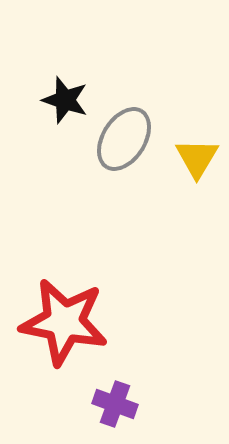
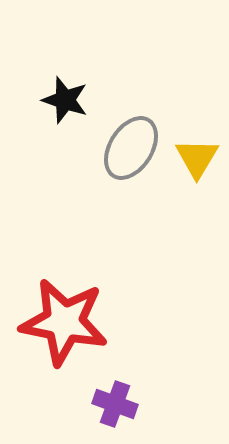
gray ellipse: moved 7 px right, 9 px down
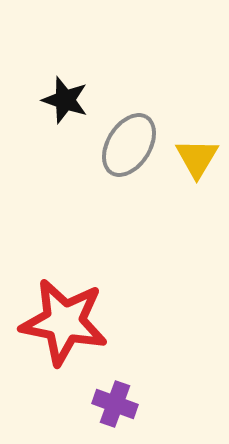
gray ellipse: moved 2 px left, 3 px up
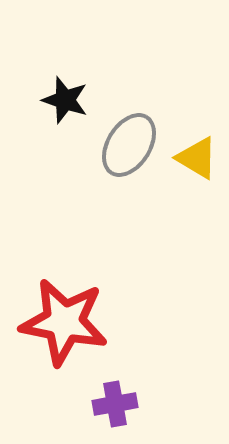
yellow triangle: rotated 30 degrees counterclockwise
purple cross: rotated 30 degrees counterclockwise
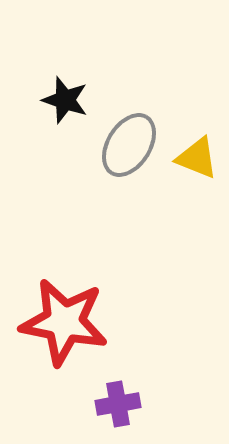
yellow triangle: rotated 9 degrees counterclockwise
purple cross: moved 3 px right
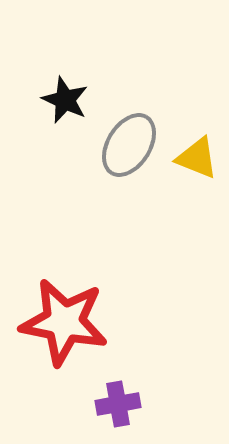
black star: rotated 6 degrees clockwise
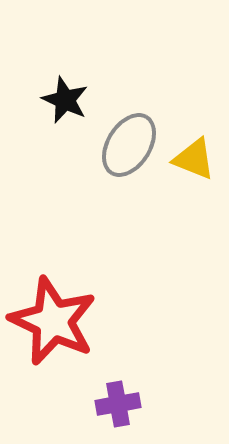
yellow triangle: moved 3 px left, 1 px down
red star: moved 11 px left, 1 px up; rotated 14 degrees clockwise
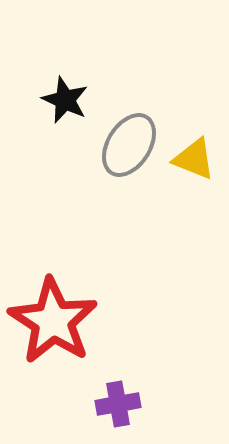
red star: rotated 8 degrees clockwise
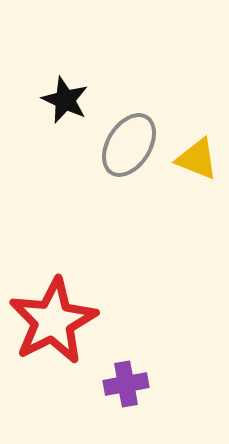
yellow triangle: moved 3 px right
red star: rotated 12 degrees clockwise
purple cross: moved 8 px right, 20 px up
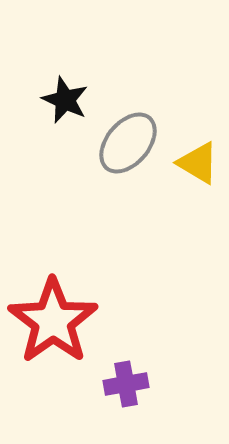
gray ellipse: moved 1 px left, 2 px up; rotated 8 degrees clockwise
yellow triangle: moved 1 px right, 4 px down; rotated 9 degrees clockwise
red star: rotated 8 degrees counterclockwise
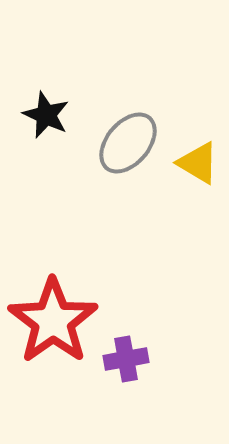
black star: moved 19 px left, 15 px down
purple cross: moved 25 px up
